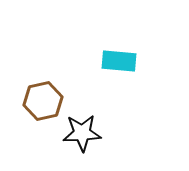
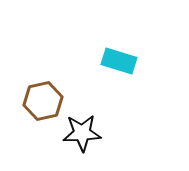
cyan rectangle: rotated 12 degrees clockwise
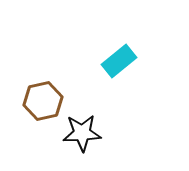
cyan rectangle: rotated 56 degrees counterclockwise
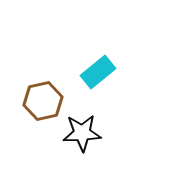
cyan rectangle: moved 21 px left, 11 px down
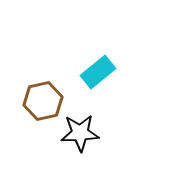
black star: moved 2 px left
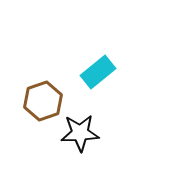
brown hexagon: rotated 6 degrees counterclockwise
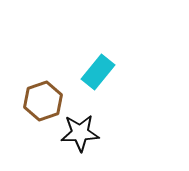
cyan rectangle: rotated 12 degrees counterclockwise
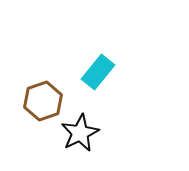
black star: rotated 24 degrees counterclockwise
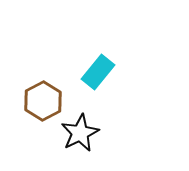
brown hexagon: rotated 9 degrees counterclockwise
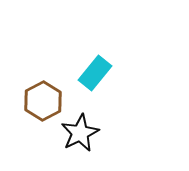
cyan rectangle: moved 3 px left, 1 px down
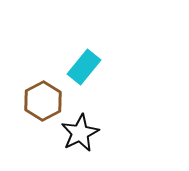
cyan rectangle: moved 11 px left, 6 px up
